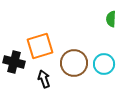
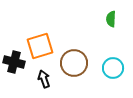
cyan circle: moved 9 px right, 4 px down
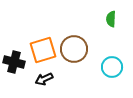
orange square: moved 3 px right, 4 px down
brown circle: moved 14 px up
cyan circle: moved 1 px left, 1 px up
black arrow: rotated 96 degrees counterclockwise
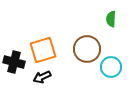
brown circle: moved 13 px right
cyan circle: moved 1 px left
black arrow: moved 2 px left, 2 px up
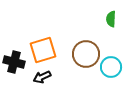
brown circle: moved 1 px left, 5 px down
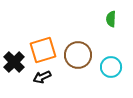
brown circle: moved 8 px left, 1 px down
black cross: rotated 30 degrees clockwise
